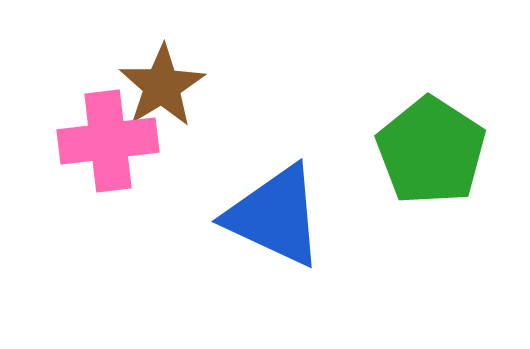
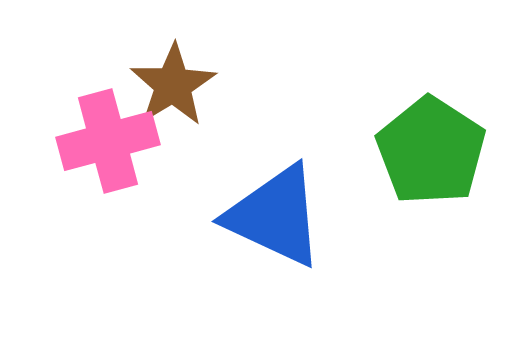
brown star: moved 11 px right, 1 px up
pink cross: rotated 8 degrees counterclockwise
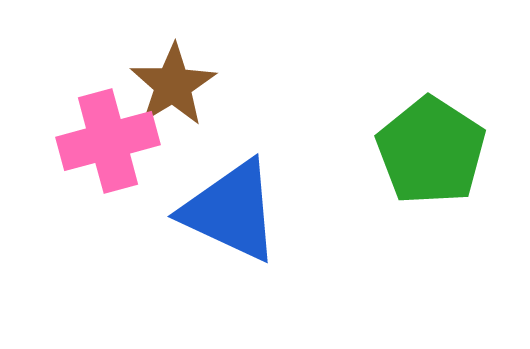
blue triangle: moved 44 px left, 5 px up
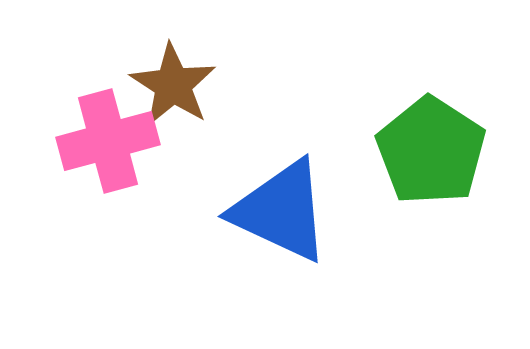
brown star: rotated 8 degrees counterclockwise
blue triangle: moved 50 px right
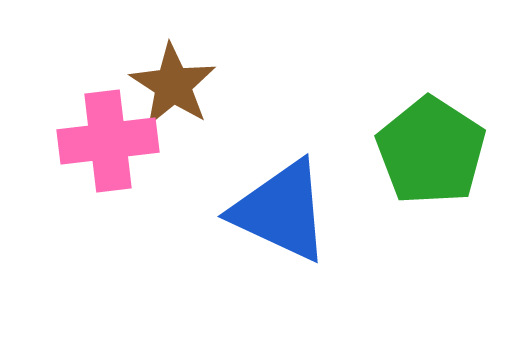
pink cross: rotated 8 degrees clockwise
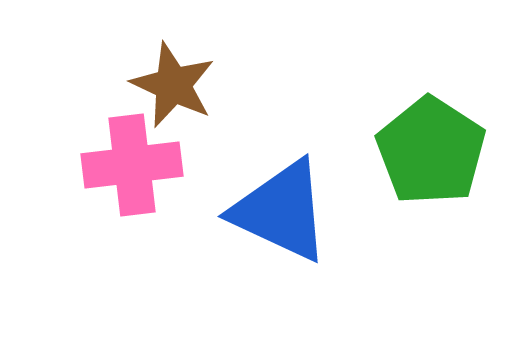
brown star: rotated 8 degrees counterclockwise
pink cross: moved 24 px right, 24 px down
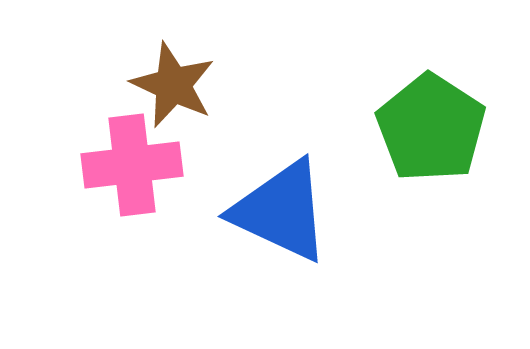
green pentagon: moved 23 px up
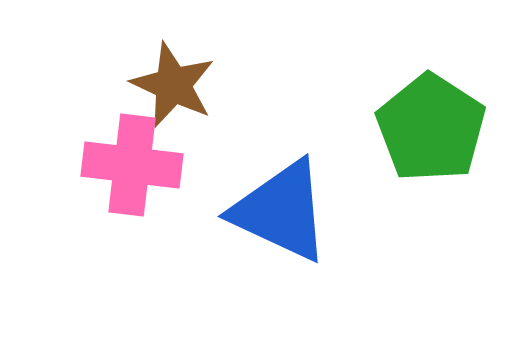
pink cross: rotated 14 degrees clockwise
